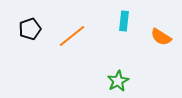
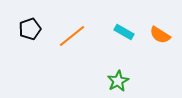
cyan rectangle: moved 11 px down; rotated 66 degrees counterclockwise
orange semicircle: moved 1 px left, 2 px up
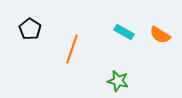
black pentagon: rotated 20 degrees counterclockwise
orange line: moved 13 px down; rotated 32 degrees counterclockwise
green star: rotated 30 degrees counterclockwise
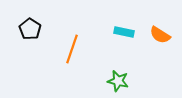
cyan rectangle: rotated 18 degrees counterclockwise
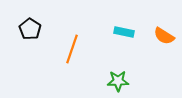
orange semicircle: moved 4 px right, 1 px down
green star: rotated 15 degrees counterclockwise
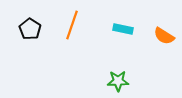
cyan rectangle: moved 1 px left, 3 px up
orange line: moved 24 px up
